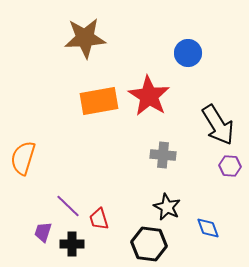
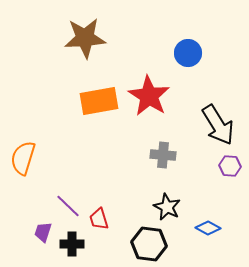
blue diamond: rotated 40 degrees counterclockwise
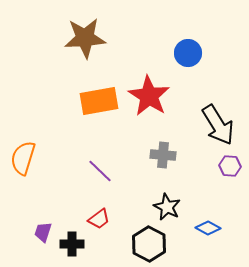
purple line: moved 32 px right, 35 px up
red trapezoid: rotated 110 degrees counterclockwise
black hexagon: rotated 20 degrees clockwise
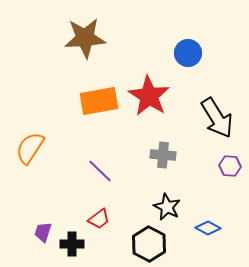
black arrow: moved 1 px left, 7 px up
orange semicircle: moved 7 px right, 10 px up; rotated 16 degrees clockwise
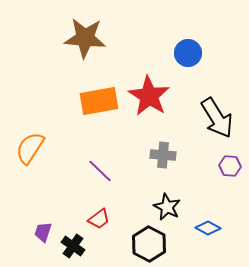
brown star: rotated 9 degrees clockwise
black cross: moved 1 px right, 2 px down; rotated 35 degrees clockwise
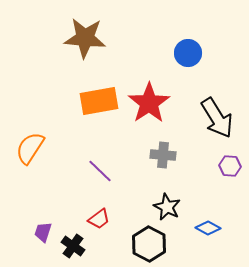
red star: moved 7 px down; rotated 6 degrees clockwise
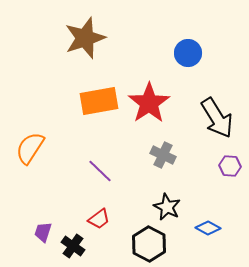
brown star: rotated 24 degrees counterclockwise
gray cross: rotated 20 degrees clockwise
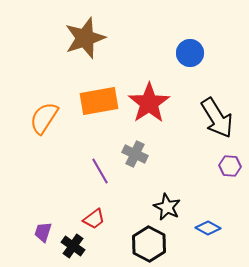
blue circle: moved 2 px right
orange semicircle: moved 14 px right, 30 px up
gray cross: moved 28 px left, 1 px up
purple line: rotated 16 degrees clockwise
red trapezoid: moved 5 px left
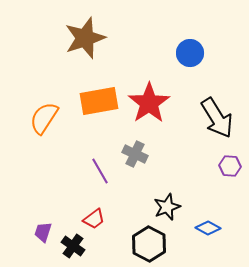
black star: rotated 24 degrees clockwise
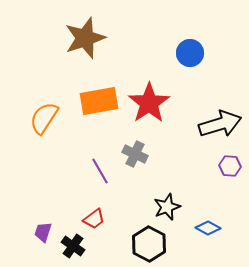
black arrow: moved 3 px right, 6 px down; rotated 75 degrees counterclockwise
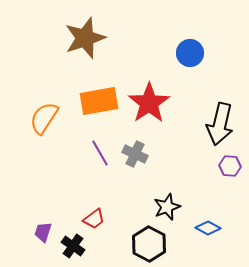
black arrow: rotated 120 degrees clockwise
purple line: moved 18 px up
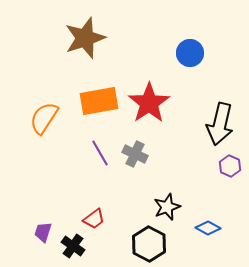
purple hexagon: rotated 20 degrees clockwise
